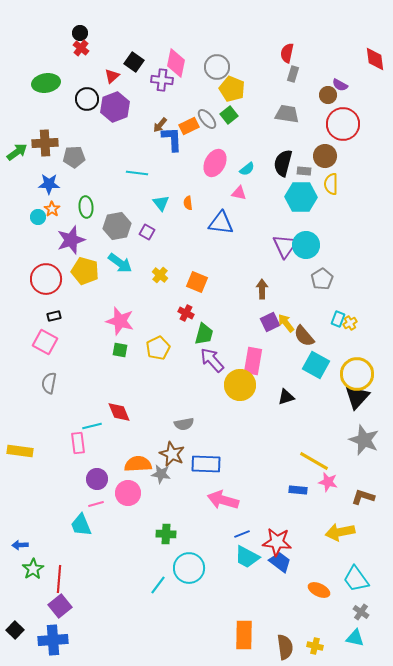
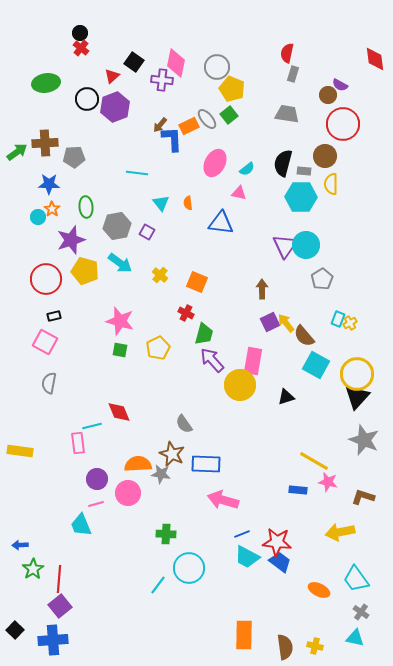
gray semicircle at (184, 424): rotated 66 degrees clockwise
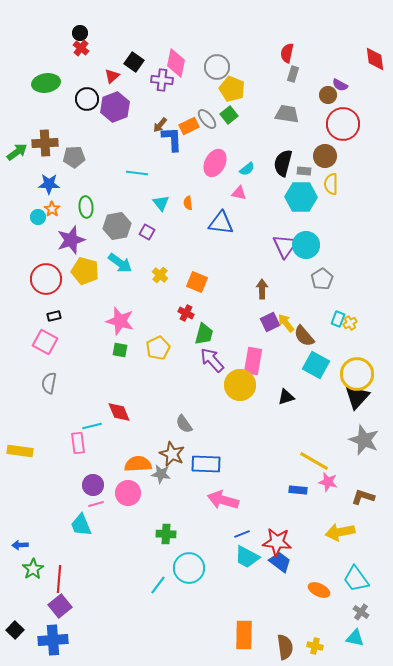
purple circle at (97, 479): moved 4 px left, 6 px down
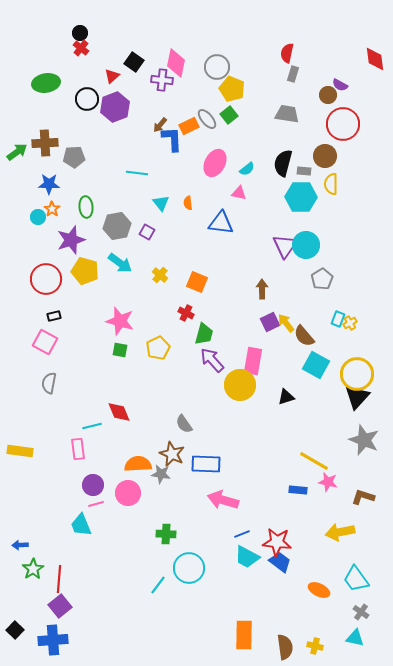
pink rectangle at (78, 443): moved 6 px down
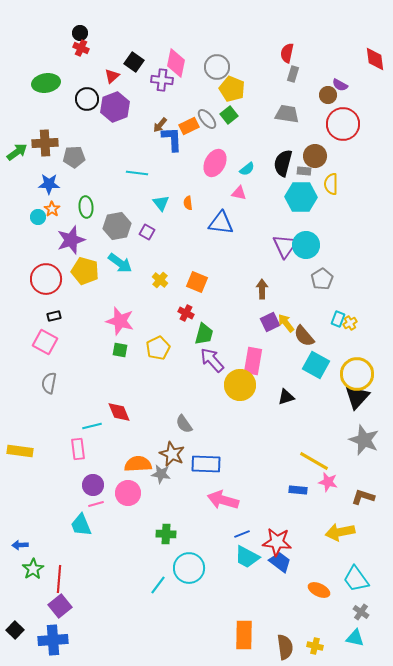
red cross at (81, 48): rotated 14 degrees counterclockwise
brown circle at (325, 156): moved 10 px left
yellow cross at (160, 275): moved 5 px down
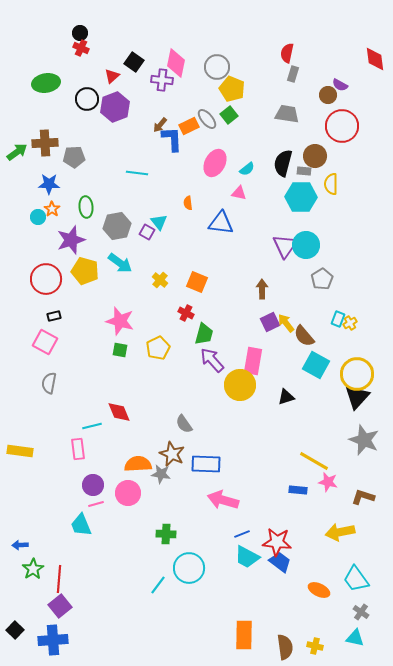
red circle at (343, 124): moved 1 px left, 2 px down
cyan triangle at (161, 203): moved 2 px left, 19 px down
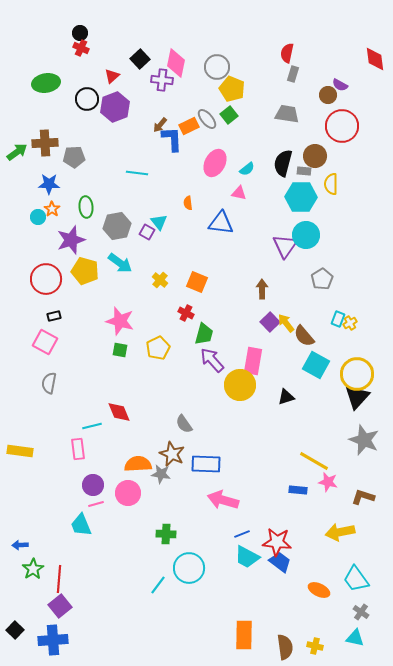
black square at (134, 62): moved 6 px right, 3 px up; rotated 12 degrees clockwise
cyan circle at (306, 245): moved 10 px up
purple square at (270, 322): rotated 18 degrees counterclockwise
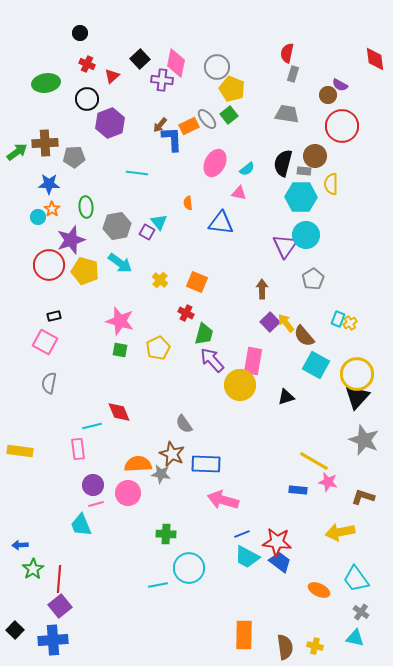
red cross at (81, 48): moved 6 px right, 16 px down
purple hexagon at (115, 107): moved 5 px left, 16 px down
red circle at (46, 279): moved 3 px right, 14 px up
gray pentagon at (322, 279): moved 9 px left
cyan line at (158, 585): rotated 42 degrees clockwise
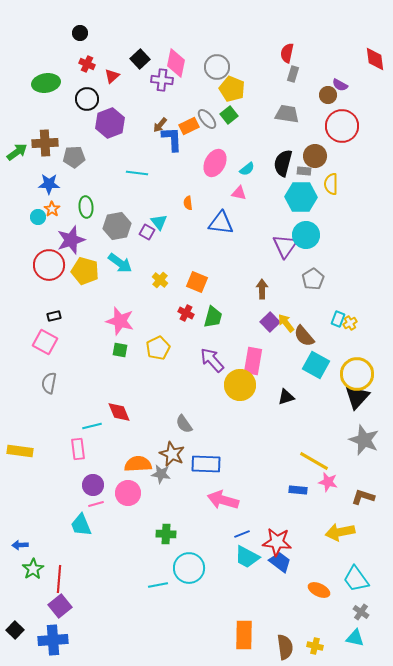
green trapezoid at (204, 334): moved 9 px right, 17 px up
